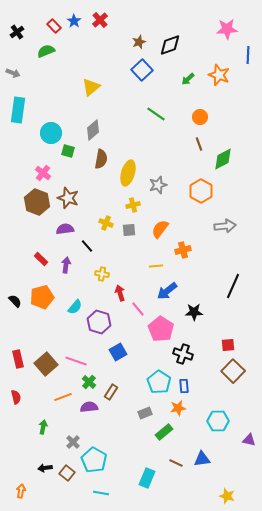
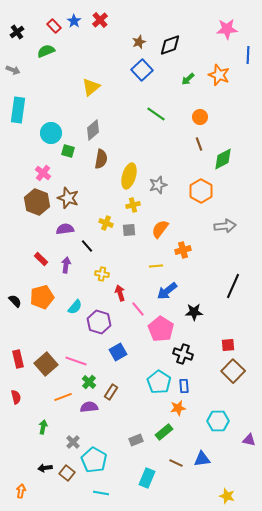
gray arrow at (13, 73): moved 3 px up
yellow ellipse at (128, 173): moved 1 px right, 3 px down
gray rectangle at (145, 413): moved 9 px left, 27 px down
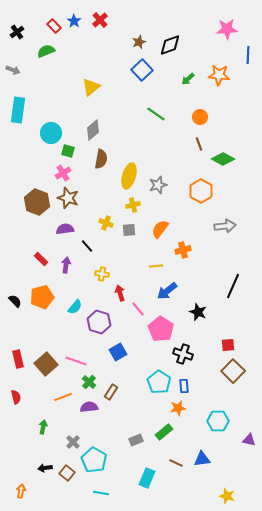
orange star at (219, 75): rotated 15 degrees counterclockwise
green diamond at (223, 159): rotated 55 degrees clockwise
pink cross at (43, 173): moved 20 px right; rotated 21 degrees clockwise
black star at (194, 312): moved 4 px right; rotated 24 degrees clockwise
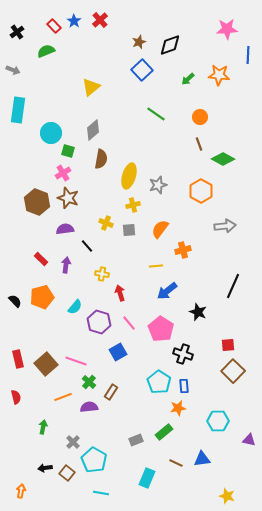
pink line at (138, 309): moved 9 px left, 14 px down
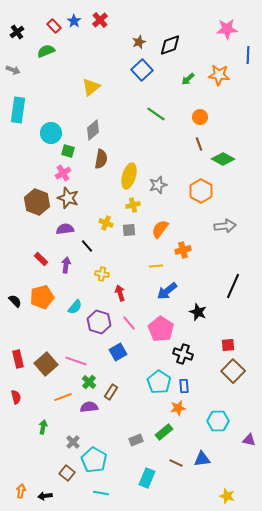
black arrow at (45, 468): moved 28 px down
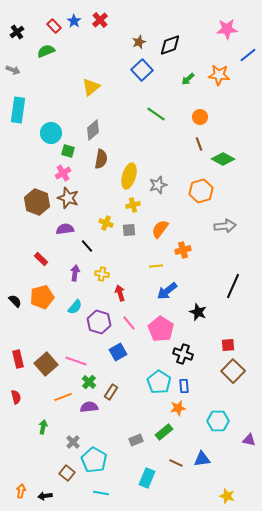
blue line at (248, 55): rotated 48 degrees clockwise
orange hexagon at (201, 191): rotated 15 degrees clockwise
purple arrow at (66, 265): moved 9 px right, 8 px down
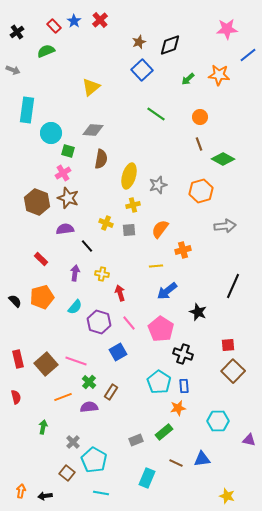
cyan rectangle at (18, 110): moved 9 px right
gray diamond at (93, 130): rotated 45 degrees clockwise
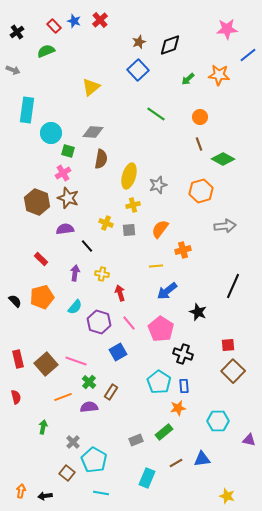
blue star at (74, 21): rotated 16 degrees counterclockwise
blue square at (142, 70): moved 4 px left
gray diamond at (93, 130): moved 2 px down
brown line at (176, 463): rotated 56 degrees counterclockwise
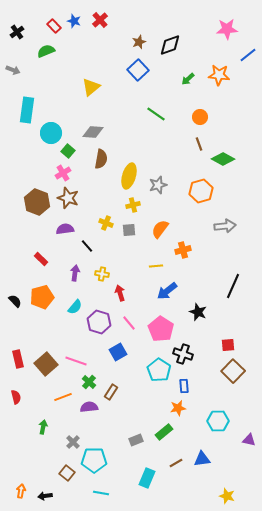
green square at (68, 151): rotated 24 degrees clockwise
cyan pentagon at (159, 382): moved 12 px up
cyan pentagon at (94, 460): rotated 30 degrees counterclockwise
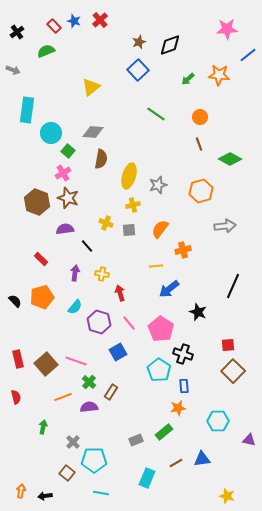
green diamond at (223, 159): moved 7 px right
blue arrow at (167, 291): moved 2 px right, 2 px up
